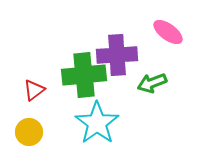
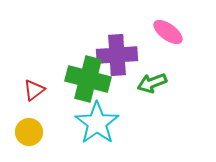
green cross: moved 4 px right, 4 px down; rotated 21 degrees clockwise
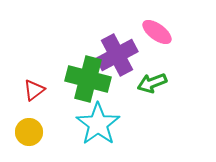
pink ellipse: moved 11 px left
purple cross: rotated 24 degrees counterclockwise
cyan star: moved 1 px right, 1 px down
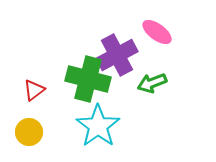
cyan star: moved 2 px down
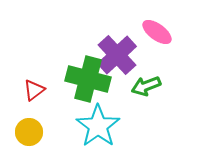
purple cross: rotated 15 degrees counterclockwise
green arrow: moved 6 px left, 3 px down
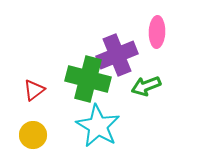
pink ellipse: rotated 56 degrees clockwise
purple cross: rotated 21 degrees clockwise
cyan star: rotated 6 degrees counterclockwise
yellow circle: moved 4 px right, 3 px down
